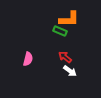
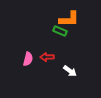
red arrow: moved 18 px left; rotated 40 degrees counterclockwise
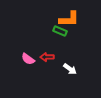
pink semicircle: rotated 112 degrees clockwise
white arrow: moved 2 px up
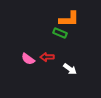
green rectangle: moved 2 px down
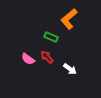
orange L-shape: rotated 140 degrees clockwise
green rectangle: moved 9 px left, 4 px down
red arrow: rotated 48 degrees clockwise
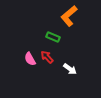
orange L-shape: moved 3 px up
green rectangle: moved 2 px right
pink semicircle: moved 2 px right; rotated 24 degrees clockwise
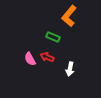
orange L-shape: rotated 10 degrees counterclockwise
red arrow: rotated 24 degrees counterclockwise
white arrow: rotated 64 degrees clockwise
